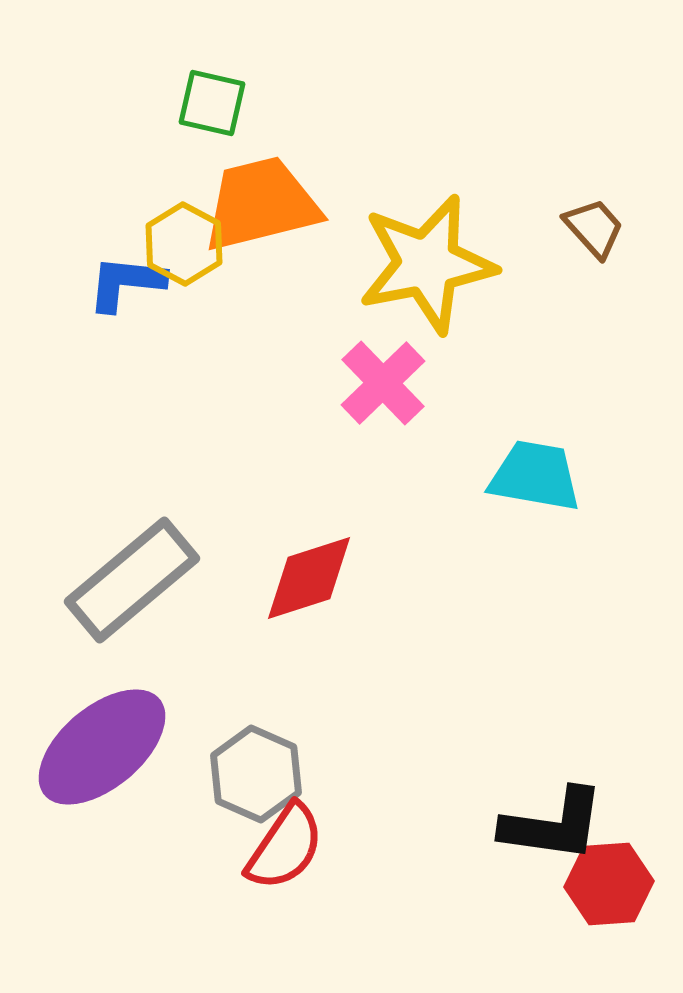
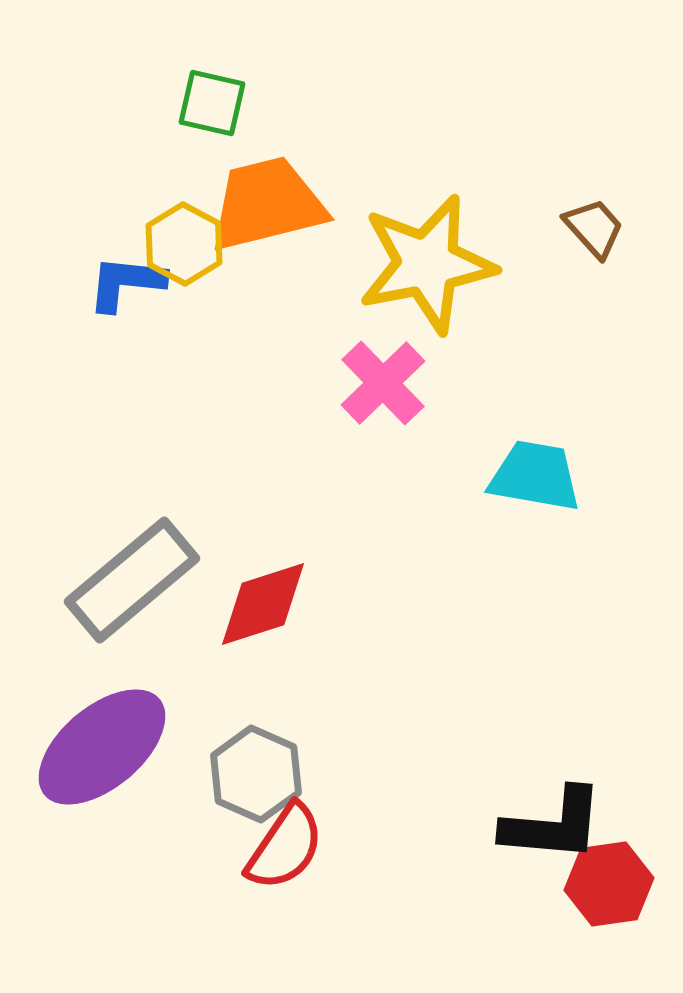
orange trapezoid: moved 6 px right
red diamond: moved 46 px left, 26 px down
black L-shape: rotated 3 degrees counterclockwise
red hexagon: rotated 4 degrees counterclockwise
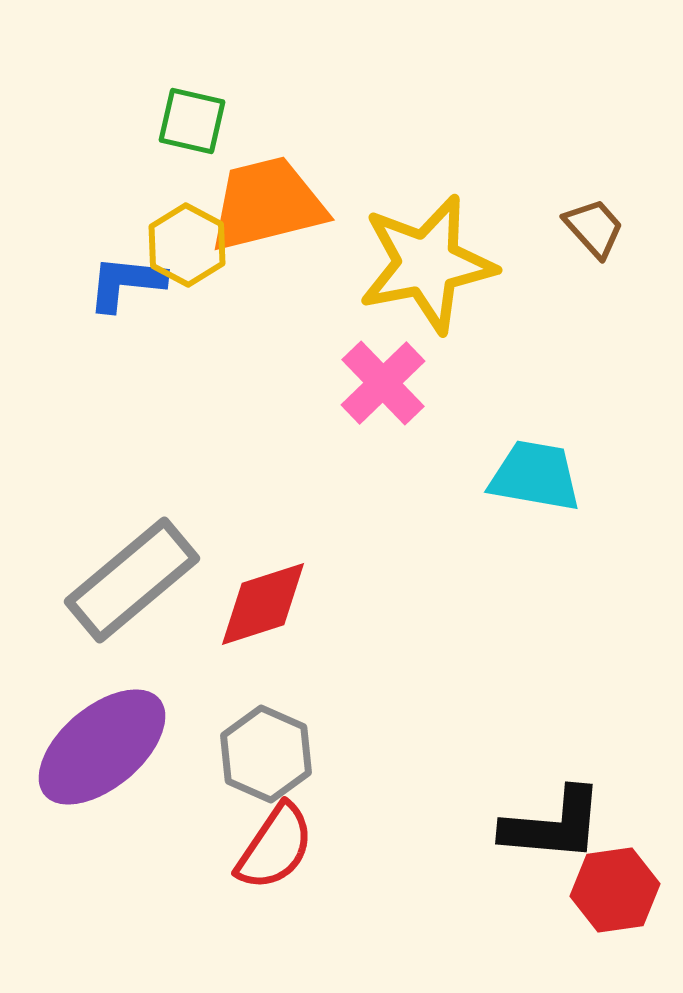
green square: moved 20 px left, 18 px down
yellow hexagon: moved 3 px right, 1 px down
gray hexagon: moved 10 px right, 20 px up
red semicircle: moved 10 px left
red hexagon: moved 6 px right, 6 px down
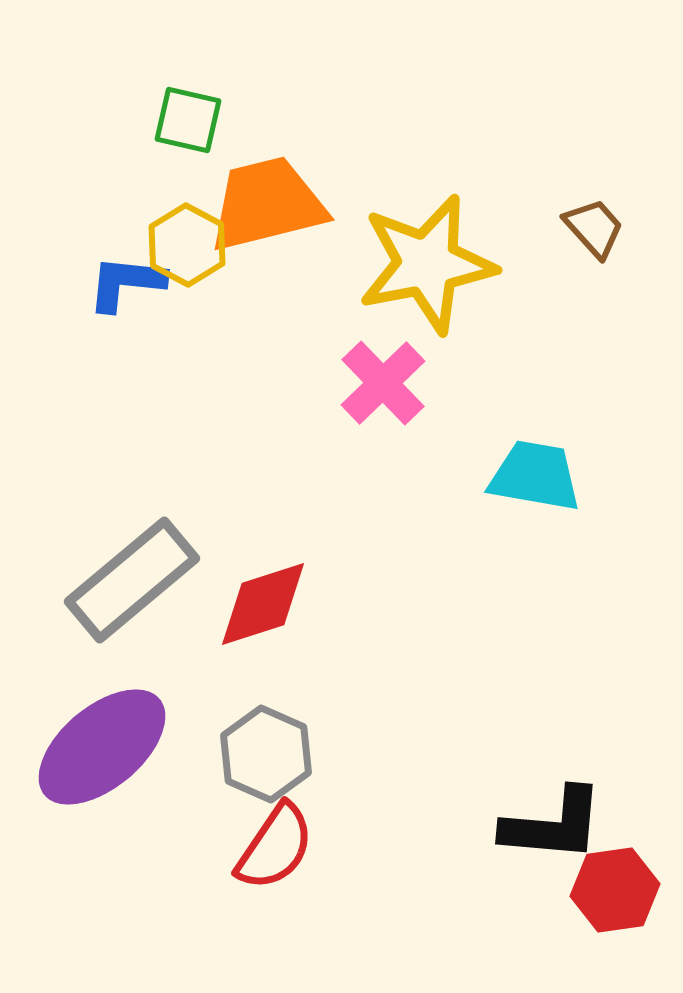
green square: moved 4 px left, 1 px up
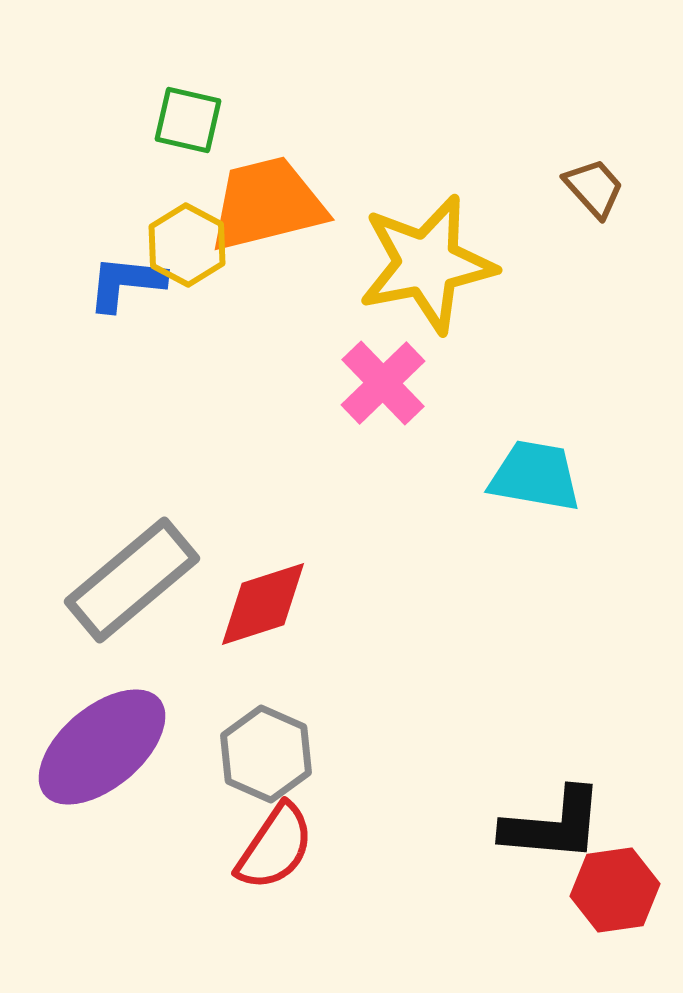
brown trapezoid: moved 40 px up
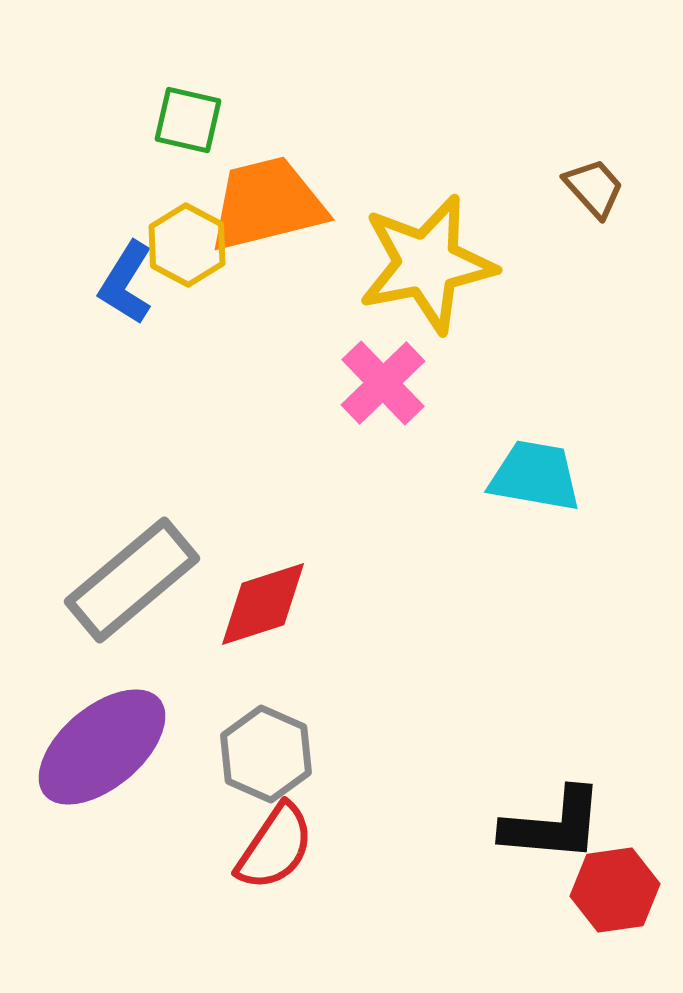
blue L-shape: rotated 64 degrees counterclockwise
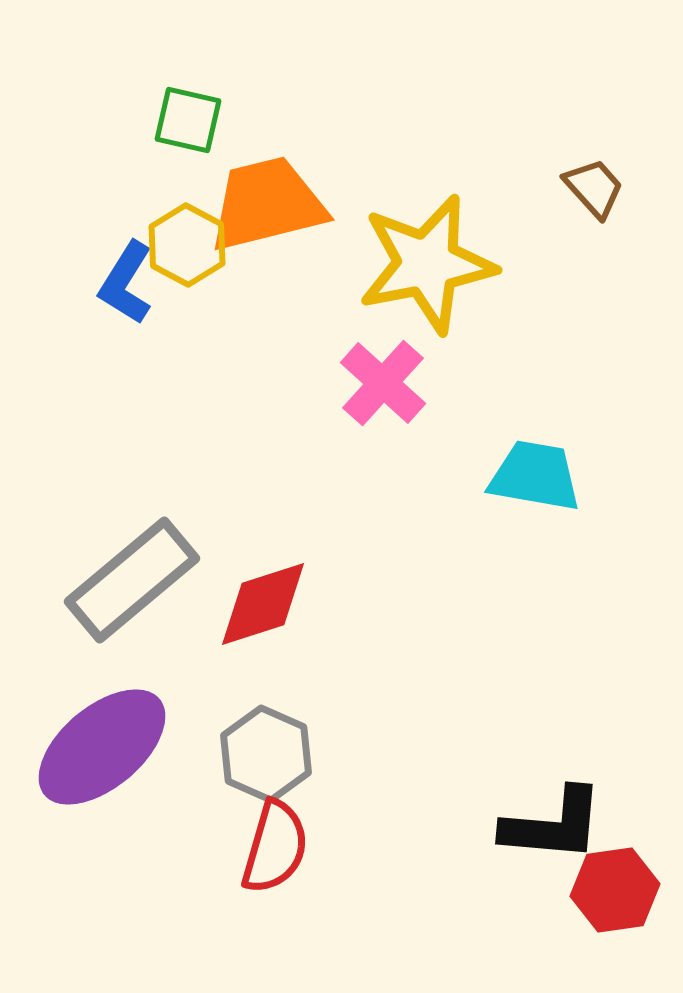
pink cross: rotated 4 degrees counterclockwise
red semicircle: rotated 18 degrees counterclockwise
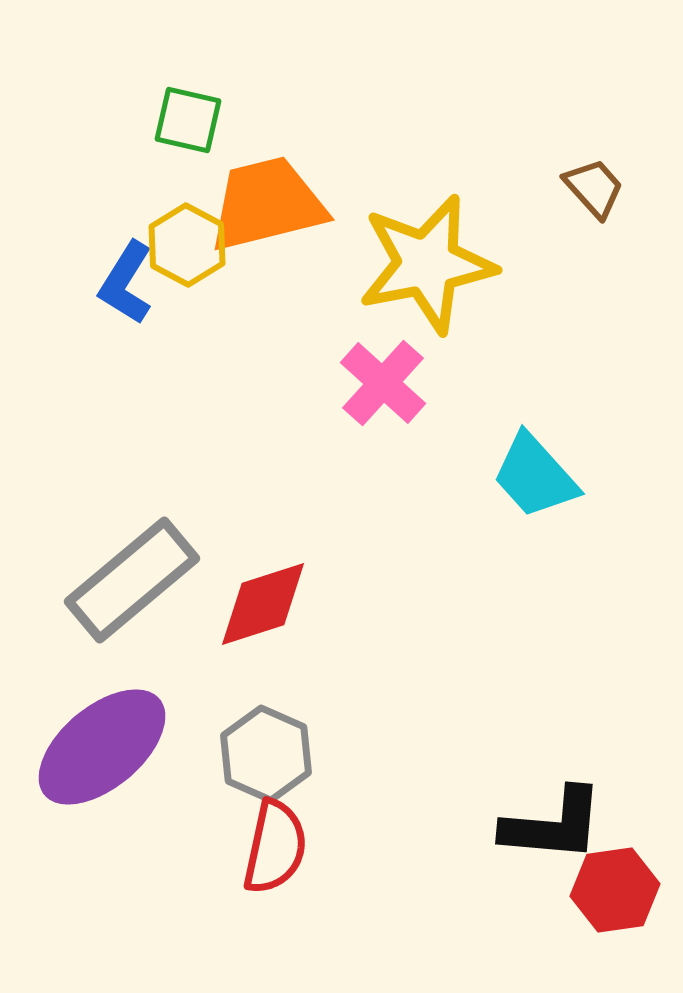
cyan trapezoid: rotated 142 degrees counterclockwise
red semicircle: rotated 4 degrees counterclockwise
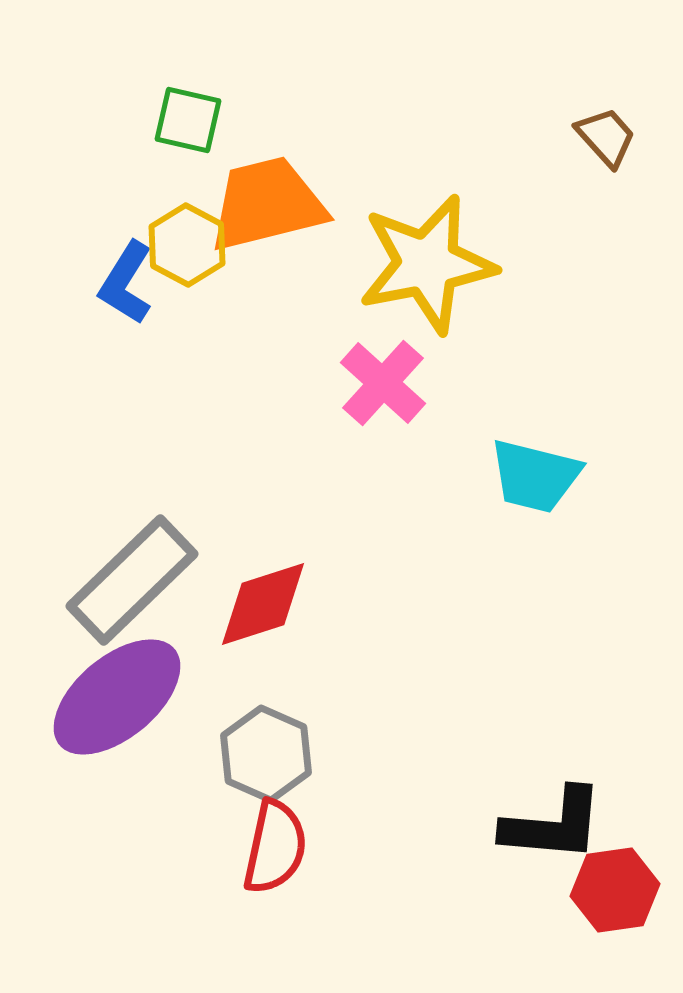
brown trapezoid: moved 12 px right, 51 px up
cyan trapezoid: rotated 34 degrees counterclockwise
gray rectangle: rotated 4 degrees counterclockwise
purple ellipse: moved 15 px right, 50 px up
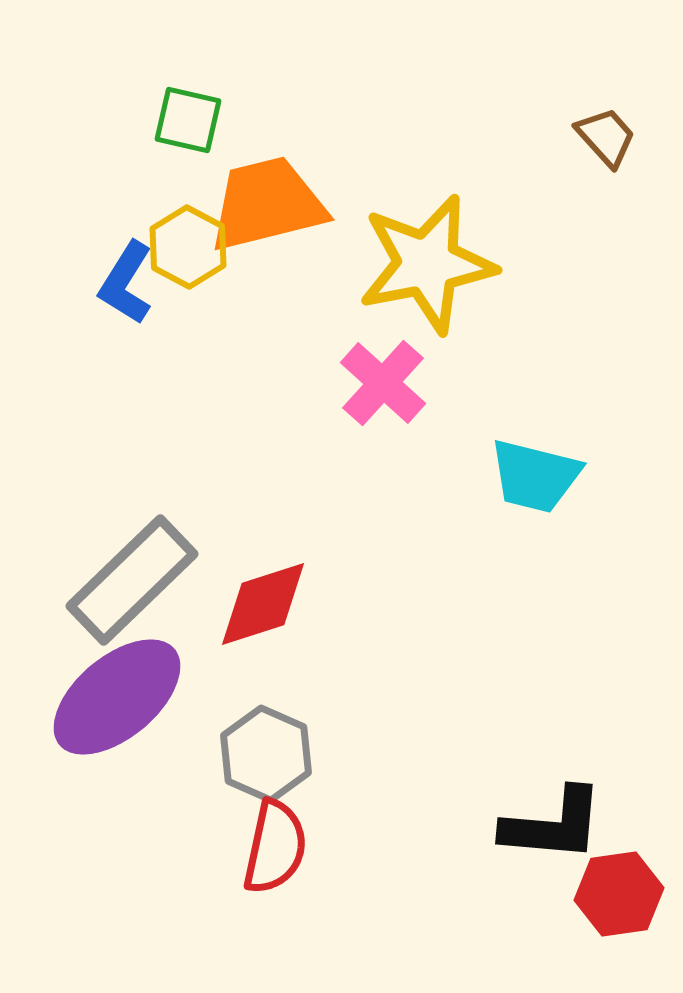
yellow hexagon: moved 1 px right, 2 px down
red hexagon: moved 4 px right, 4 px down
